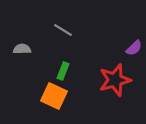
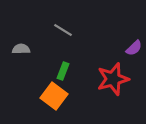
gray semicircle: moved 1 px left
red star: moved 2 px left, 1 px up
orange square: rotated 12 degrees clockwise
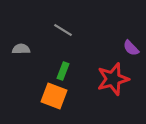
purple semicircle: moved 3 px left; rotated 90 degrees clockwise
orange square: rotated 16 degrees counterclockwise
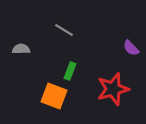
gray line: moved 1 px right
green rectangle: moved 7 px right
red star: moved 10 px down
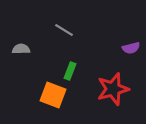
purple semicircle: rotated 60 degrees counterclockwise
orange square: moved 1 px left, 1 px up
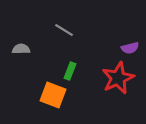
purple semicircle: moved 1 px left
red star: moved 5 px right, 11 px up; rotated 8 degrees counterclockwise
